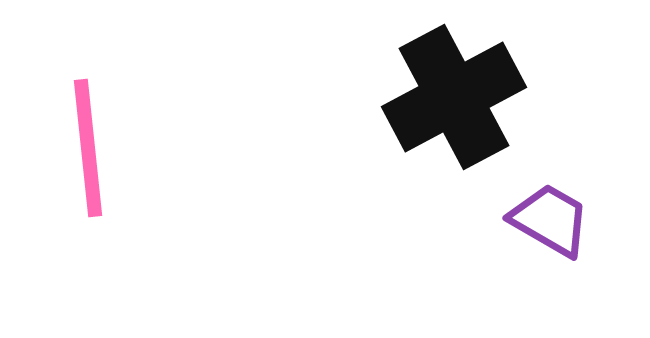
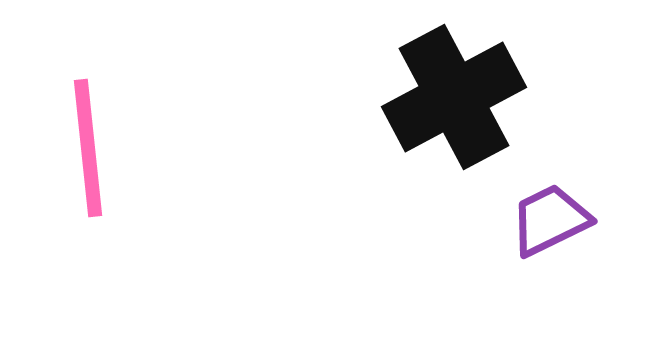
purple trapezoid: rotated 56 degrees counterclockwise
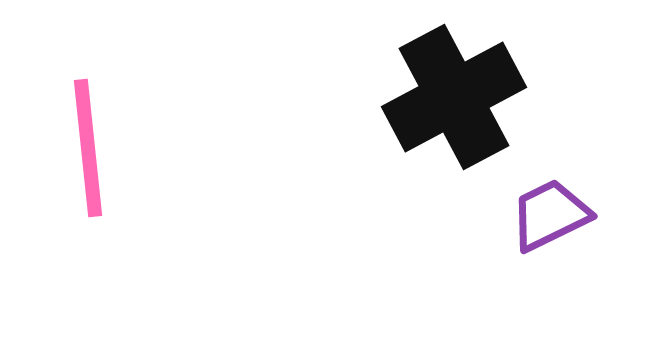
purple trapezoid: moved 5 px up
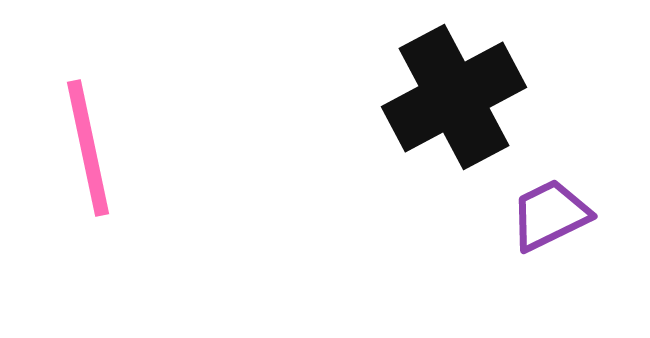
pink line: rotated 6 degrees counterclockwise
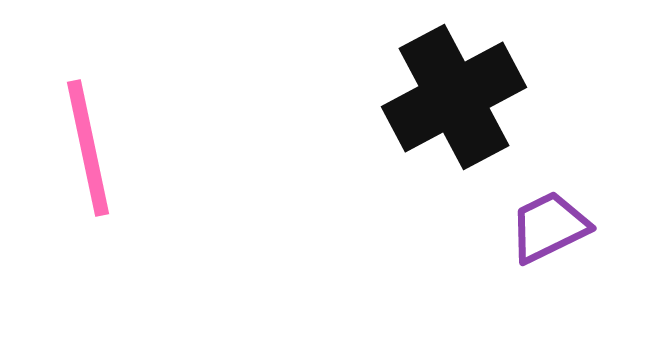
purple trapezoid: moved 1 px left, 12 px down
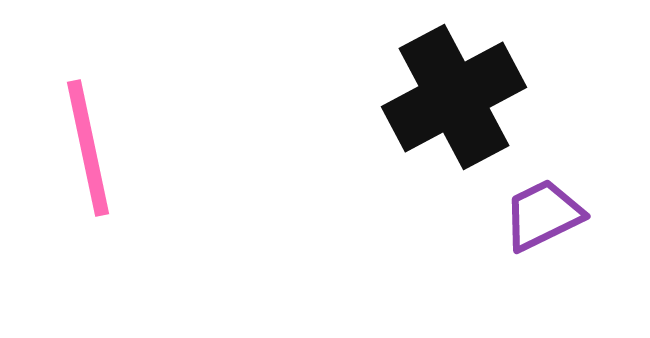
purple trapezoid: moved 6 px left, 12 px up
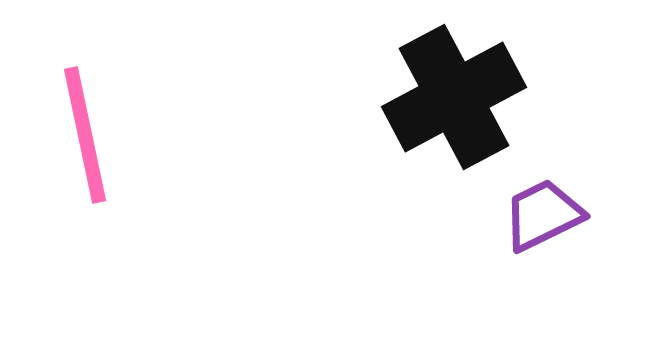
pink line: moved 3 px left, 13 px up
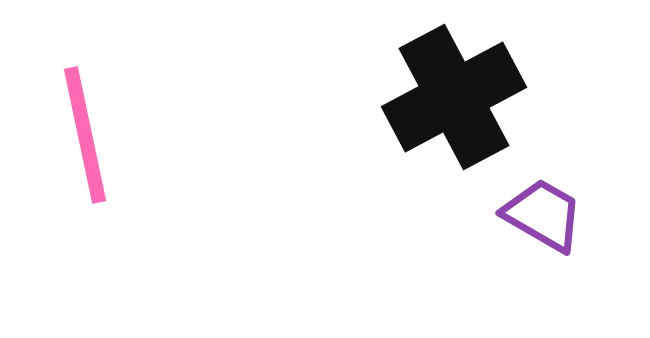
purple trapezoid: rotated 56 degrees clockwise
